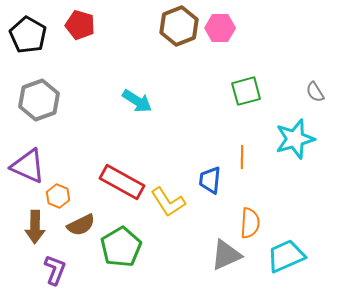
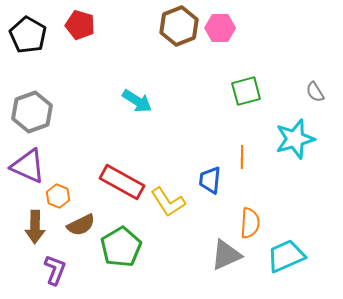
gray hexagon: moved 7 px left, 12 px down
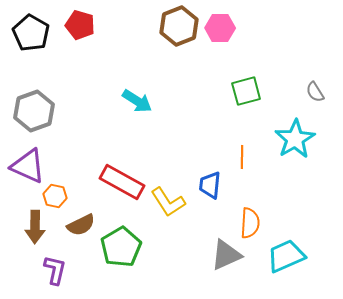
black pentagon: moved 3 px right, 2 px up
gray hexagon: moved 2 px right, 1 px up
cyan star: rotated 15 degrees counterclockwise
blue trapezoid: moved 5 px down
orange hexagon: moved 3 px left; rotated 10 degrees counterclockwise
purple L-shape: rotated 8 degrees counterclockwise
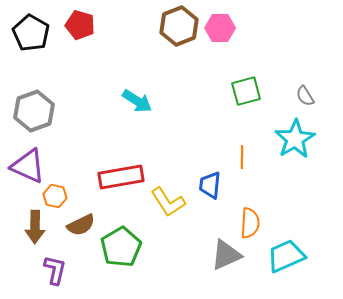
gray semicircle: moved 10 px left, 4 px down
red rectangle: moved 1 px left, 5 px up; rotated 39 degrees counterclockwise
